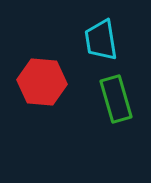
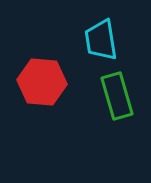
green rectangle: moved 1 px right, 3 px up
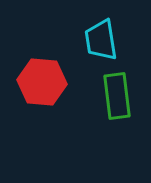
green rectangle: rotated 9 degrees clockwise
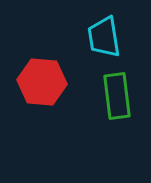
cyan trapezoid: moved 3 px right, 3 px up
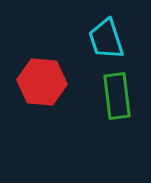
cyan trapezoid: moved 2 px right, 2 px down; rotated 9 degrees counterclockwise
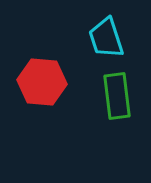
cyan trapezoid: moved 1 px up
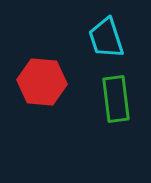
green rectangle: moved 1 px left, 3 px down
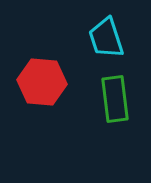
green rectangle: moved 1 px left
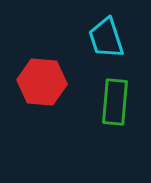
green rectangle: moved 3 px down; rotated 12 degrees clockwise
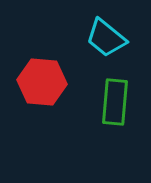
cyan trapezoid: rotated 33 degrees counterclockwise
